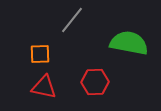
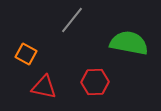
orange square: moved 14 px left; rotated 30 degrees clockwise
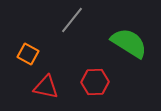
green semicircle: rotated 21 degrees clockwise
orange square: moved 2 px right
red triangle: moved 2 px right
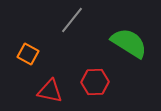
red triangle: moved 4 px right, 4 px down
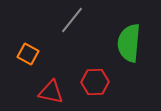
green semicircle: rotated 117 degrees counterclockwise
red triangle: moved 1 px right, 1 px down
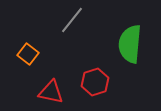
green semicircle: moved 1 px right, 1 px down
orange square: rotated 10 degrees clockwise
red hexagon: rotated 16 degrees counterclockwise
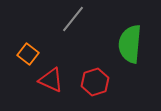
gray line: moved 1 px right, 1 px up
red triangle: moved 12 px up; rotated 12 degrees clockwise
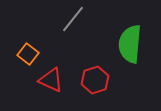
red hexagon: moved 2 px up
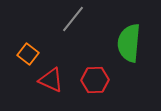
green semicircle: moved 1 px left, 1 px up
red hexagon: rotated 16 degrees clockwise
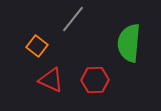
orange square: moved 9 px right, 8 px up
